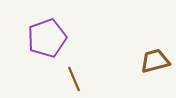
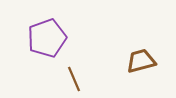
brown trapezoid: moved 14 px left
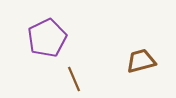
purple pentagon: rotated 6 degrees counterclockwise
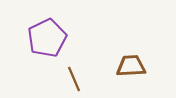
brown trapezoid: moved 10 px left, 5 px down; rotated 12 degrees clockwise
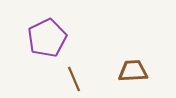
brown trapezoid: moved 2 px right, 5 px down
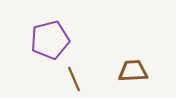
purple pentagon: moved 3 px right, 2 px down; rotated 12 degrees clockwise
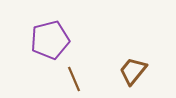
brown trapezoid: rotated 48 degrees counterclockwise
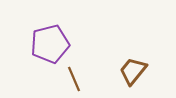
purple pentagon: moved 4 px down
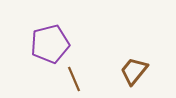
brown trapezoid: moved 1 px right
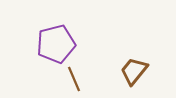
purple pentagon: moved 6 px right
